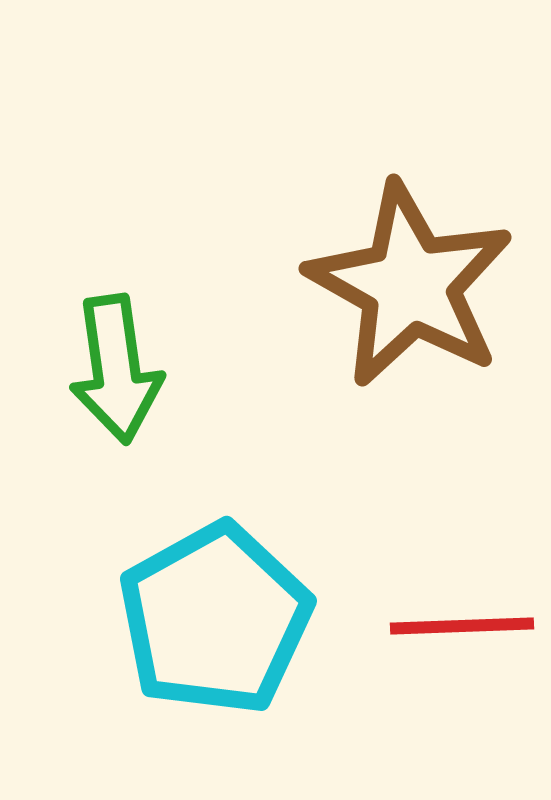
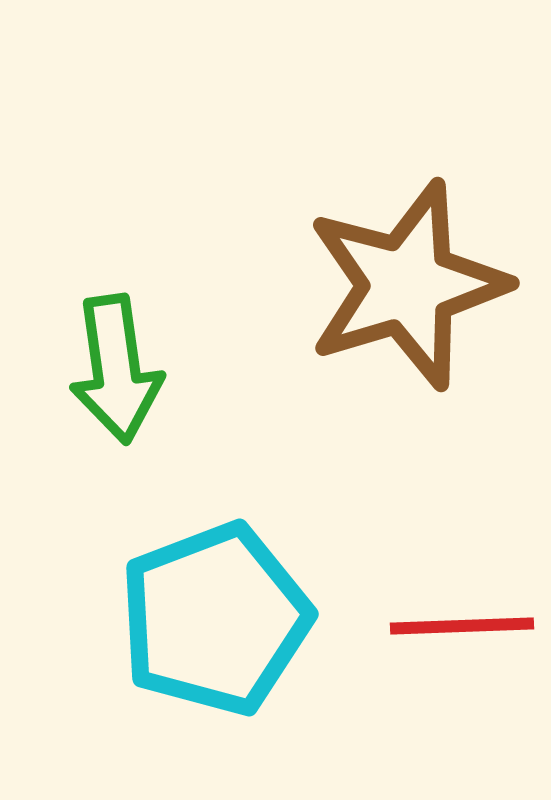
brown star: moved 3 px left; rotated 26 degrees clockwise
cyan pentagon: rotated 8 degrees clockwise
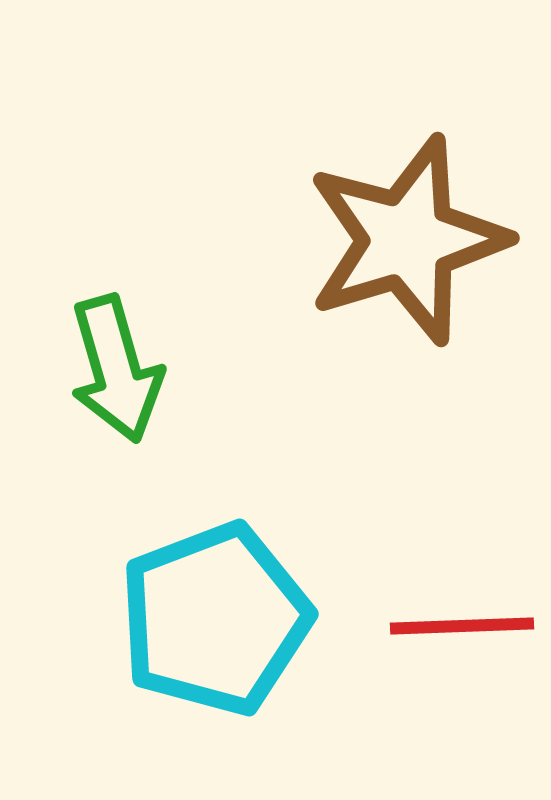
brown star: moved 45 px up
green arrow: rotated 8 degrees counterclockwise
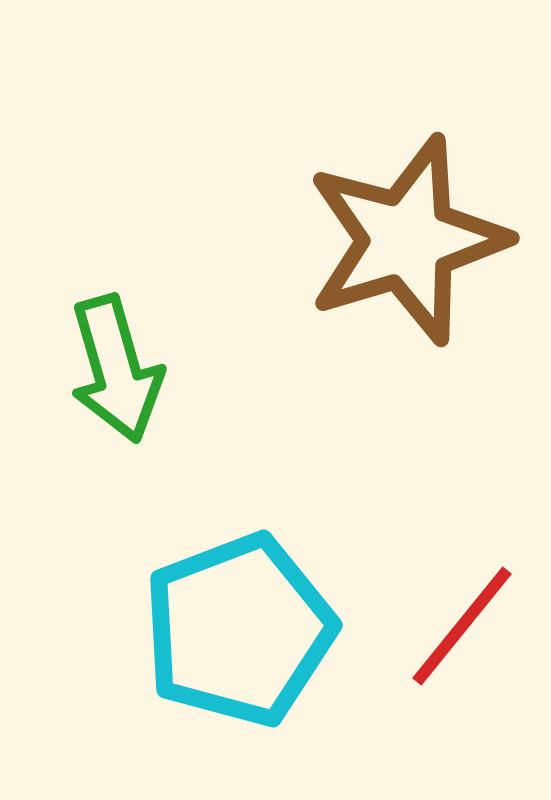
cyan pentagon: moved 24 px right, 11 px down
red line: rotated 49 degrees counterclockwise
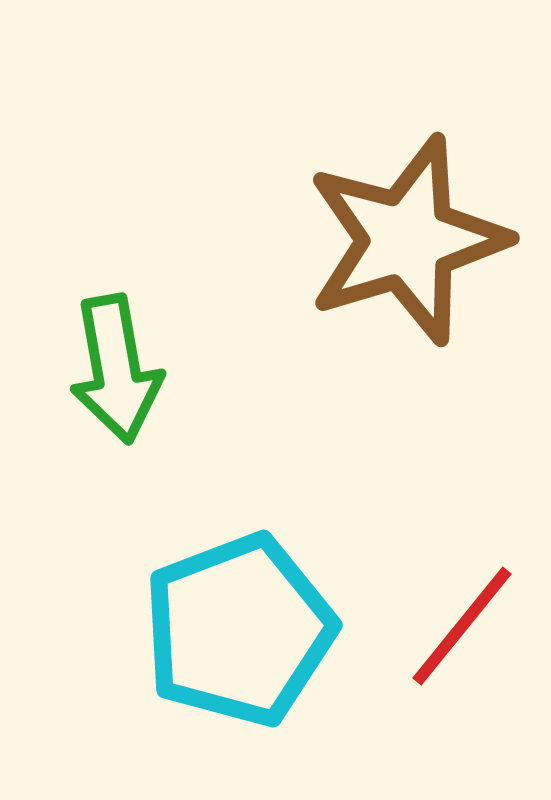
green arrow: rotated 6 degrees clockwise
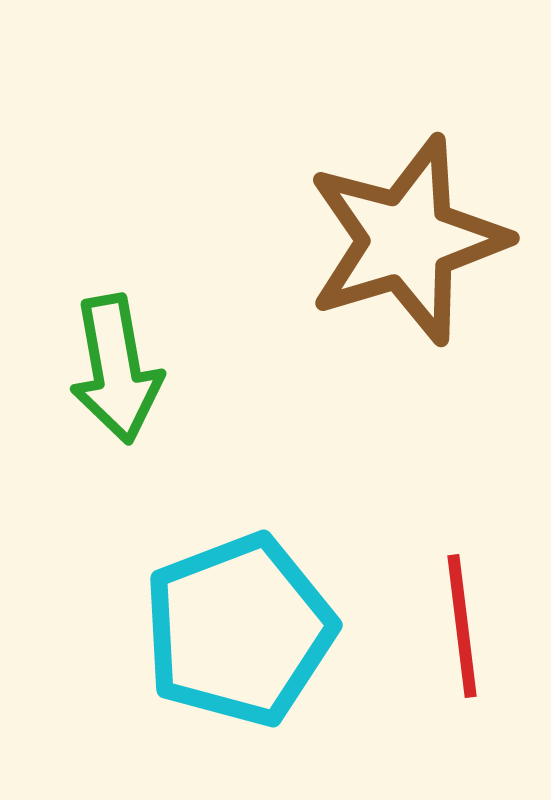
red line: rotated 46 degrees counterclockwise
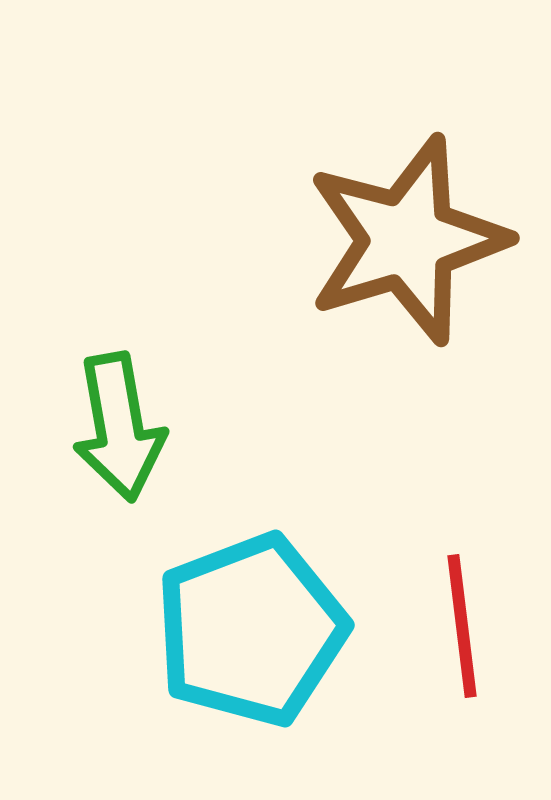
green arrow: moved 3 px right, 58 px down
cyan pentagon: moved 12 px right
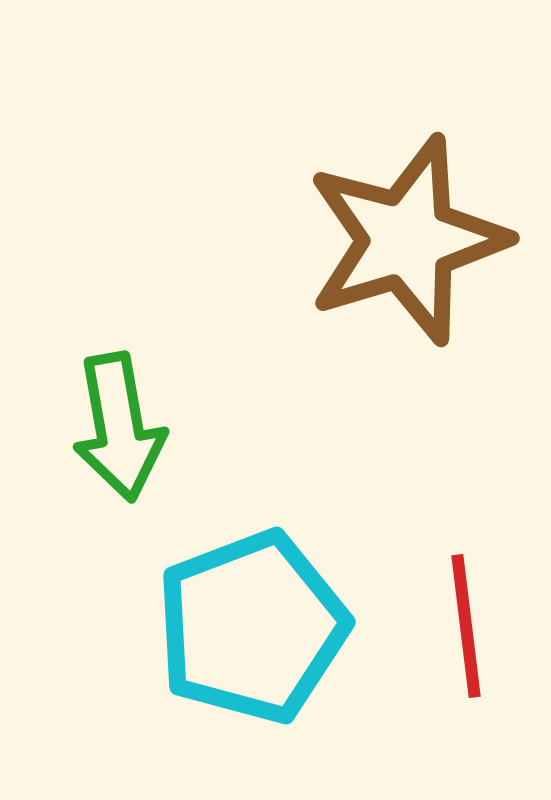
red line: moved 4 px right
cyan pentagon: moved 1 px right, 3 px up
